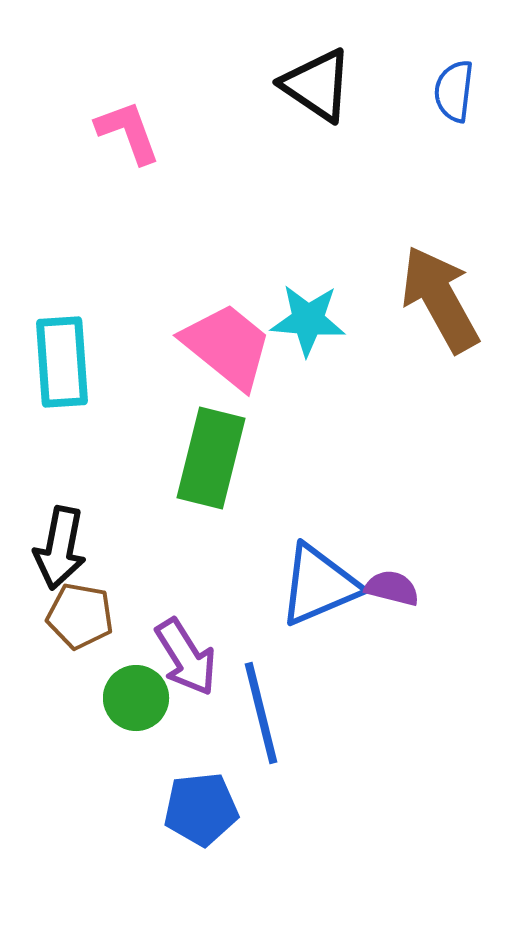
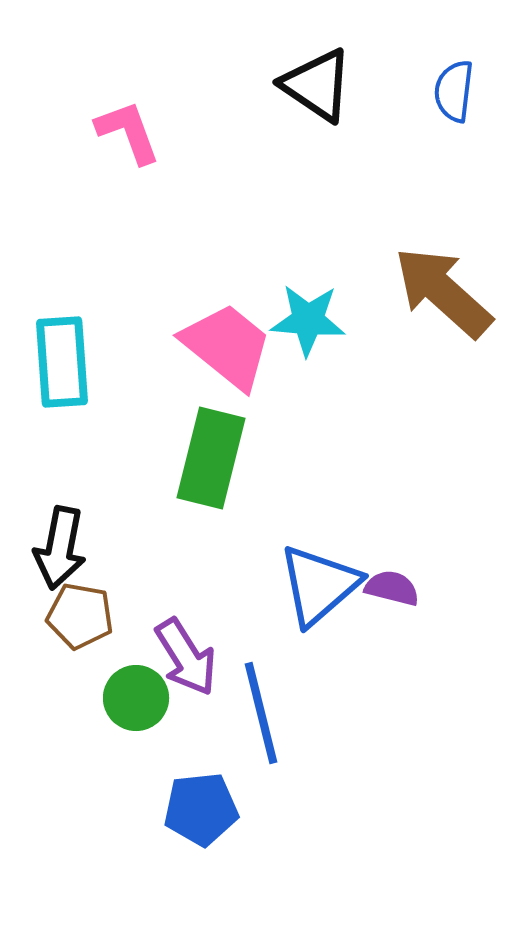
brown arrow: moved 3 px right, 7 px up; rotated 19 degrees counterclockwise
blue triangle: rotated 18 degrees counterclockwise
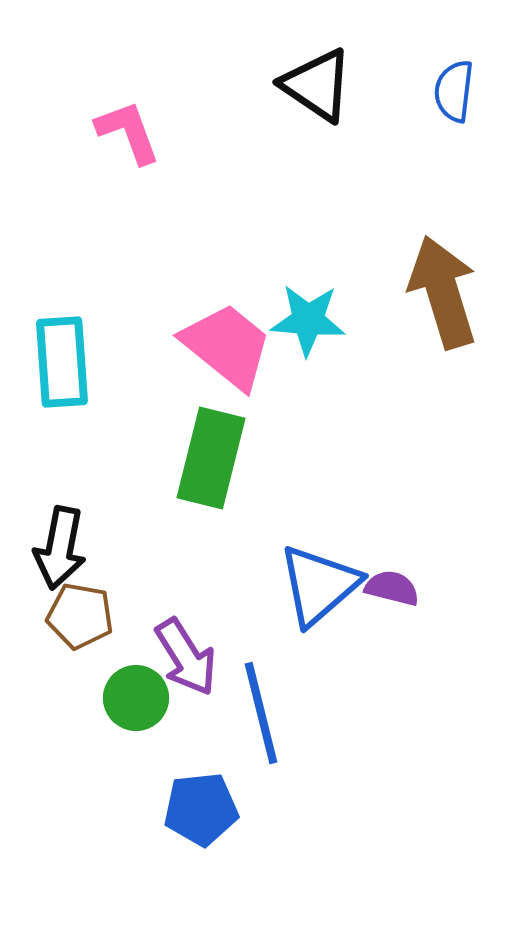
brown arrow: rotated 31 degrees clockwise
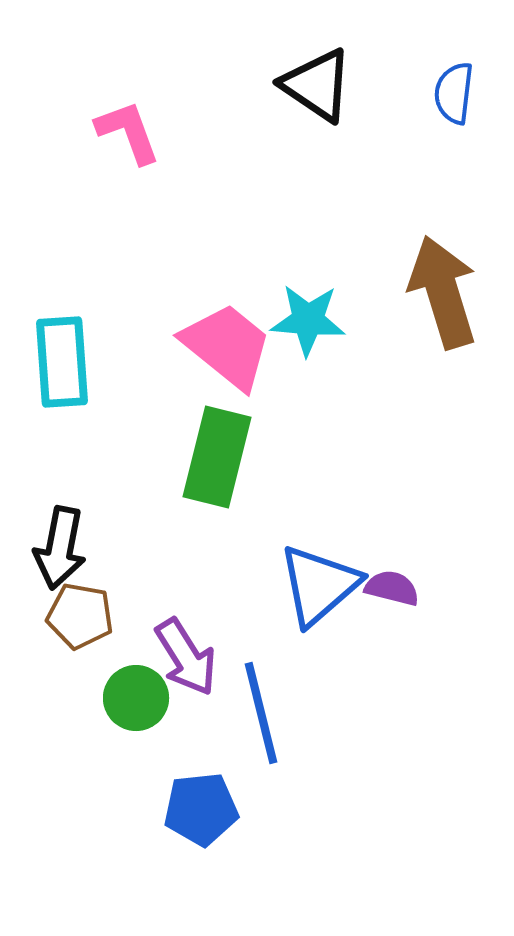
blue semicircle: moved 2 px down
green rectangle: moved 6 px right, 1 px up
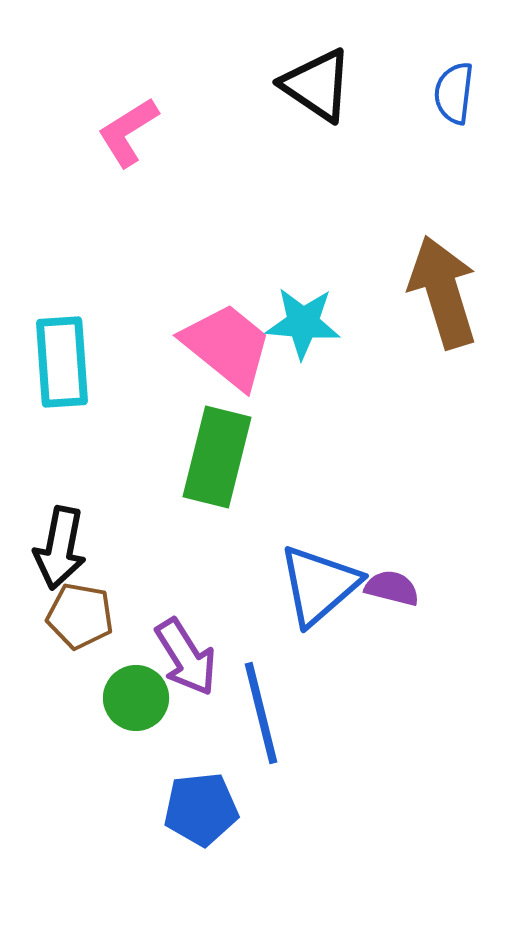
pink L-shape: rotated 102 degrees counterclockwise
cyan star: moved 5 px left, 3 px down
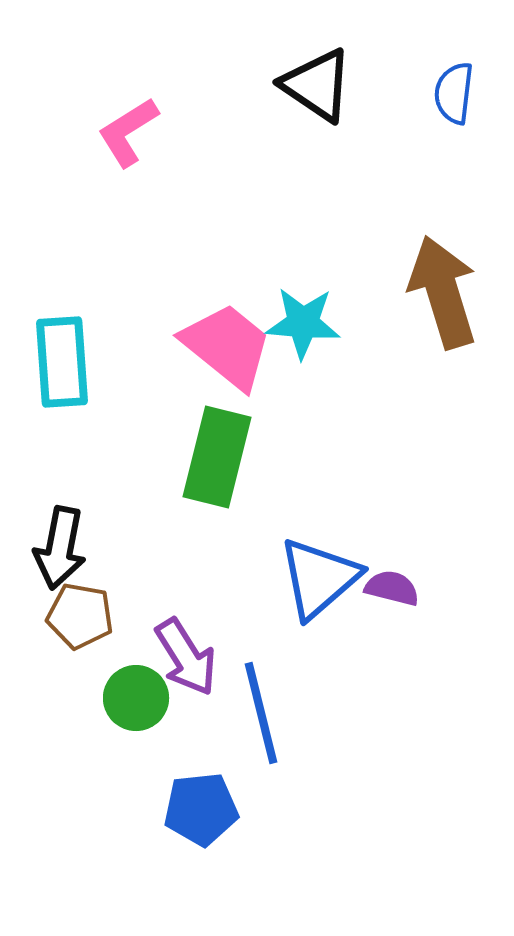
blue triangle: moved 7 px up
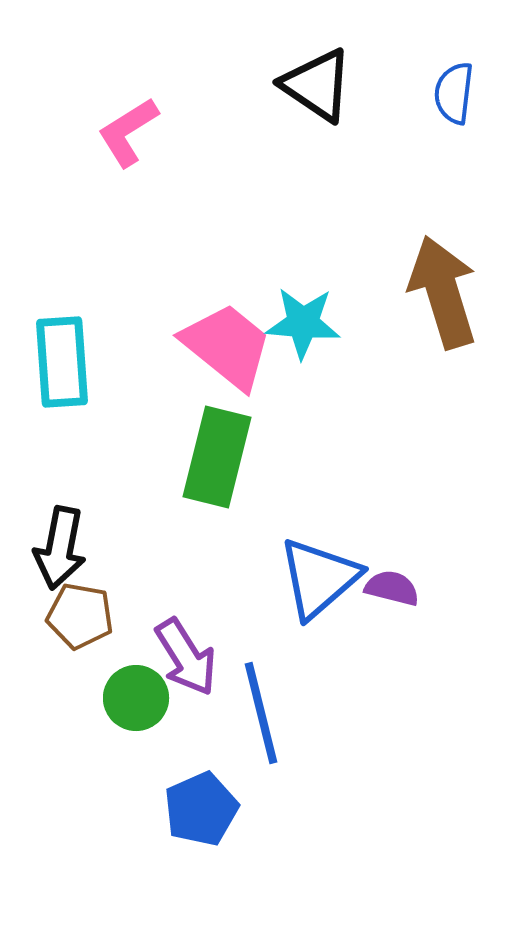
blue pentagon: rotated 18 degrees counterclockwise
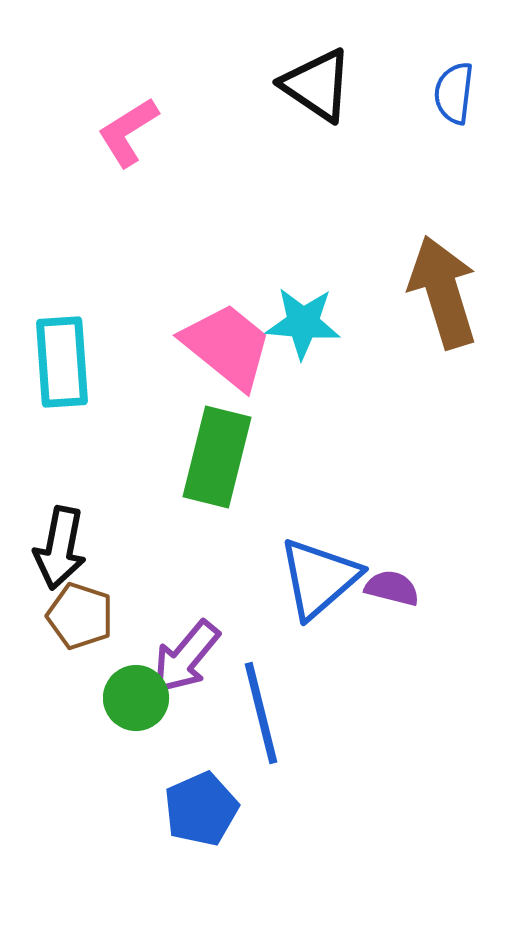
brown pentagon: rotated 8 degrees clockwise
purple arrow: rotated 72 degrees clockwise
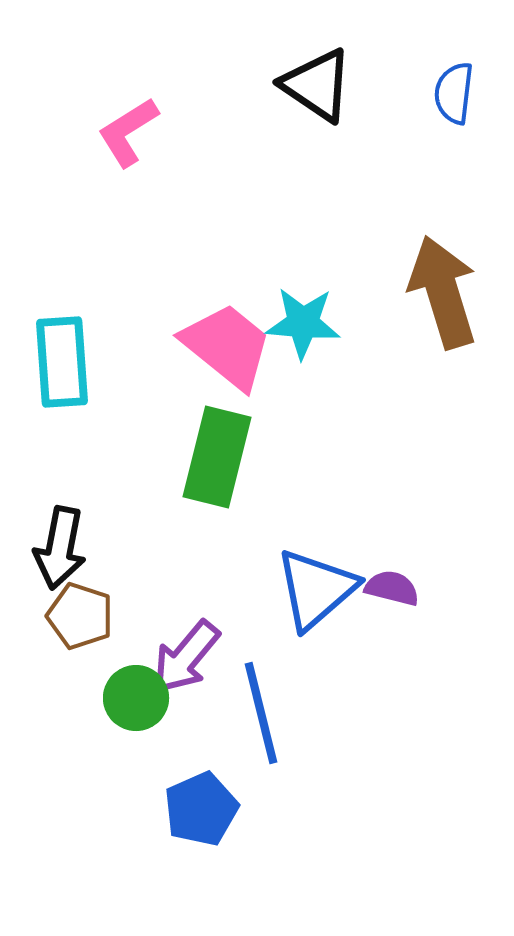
blue triangle: moved 3 px left, 11 px down
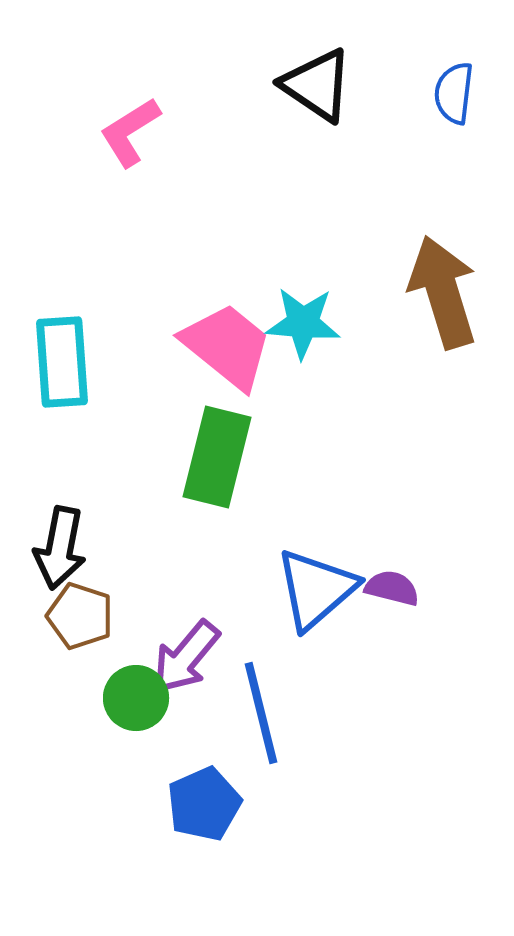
pink L-shape: moved 2 px right
blue pentagon: moved 3 px right, 5 px up
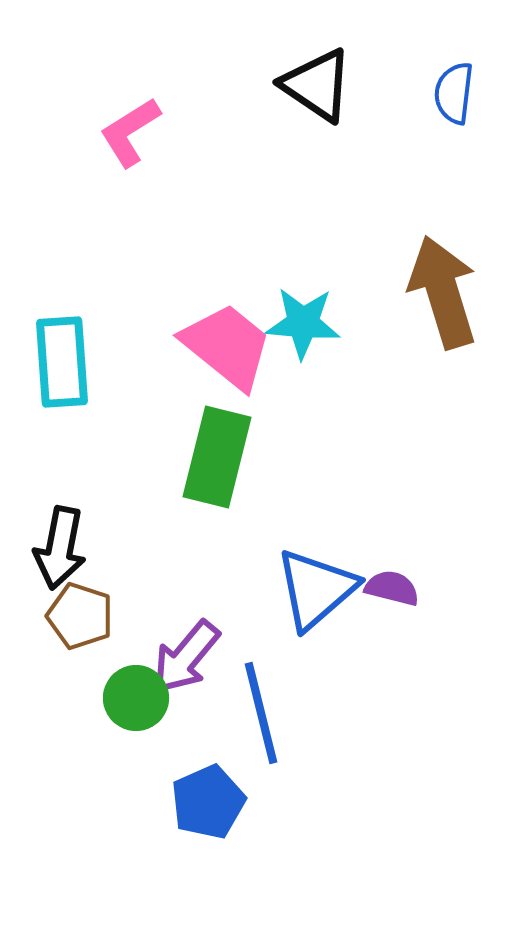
blue pentagon: moved 4 px right, 2 px up
